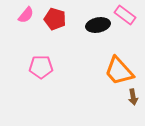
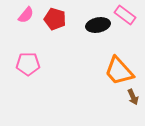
pink pentagon: moved 13 px left, 3 px up
brown arrow: rotated 14 degrees counterclockwise
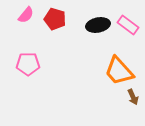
pink rectangle: moved 3 px right, 10 px down
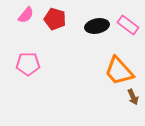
black ellipse: moved 1 px left, 1 px down
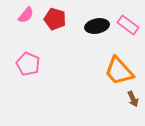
pink pentagon: rotated 25 degrees clockwise
brown arrow: moved 2 px down
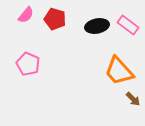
brown arrow: rotated 21 degrees counterclockwise
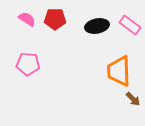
pink semicircle: moved 1 px right, 4 px down; rotated 96 degrees counterclockwise
red pentagon: rotated 15 degrees counterclockwise
pink rectangle: moved 2 px right
pink pentagon: rotated 20 degrees counterclockwise
orange trapezoid: rotated 40 degrees clockwise
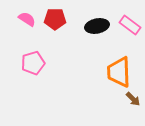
pink pentagon: moved 5 px right, 1 px up; rotated 20 degrees counterclockwise
orange trapezoid: moved 1 px down
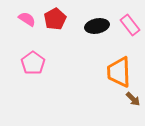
red pentagon: rotated 30 degrees counterclockwise
pink rectangle: rotated 15 degrees clockwise
pink pentagon: rotated 20 degrees counterclockwise
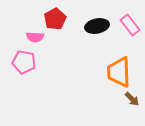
pink semicircle: moved 8 px right, 18 px down; rotated 150 degrees clockwise
pink pentagon: moved 9 px left, 1 px up; rotated 25 degrees counterclockwise
brown arrow: moved 1 px left
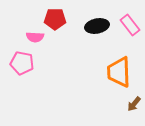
red pentagon: rotated 30 degrees clockwise
pink pentagon: moved 2 px left, 1 px down
brown arrow: moved 2 px right, 5 px down; rotated 84 degrees clockwise
